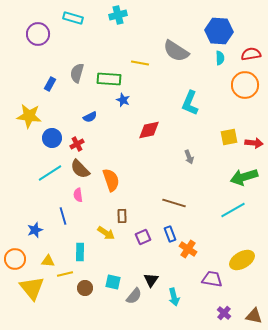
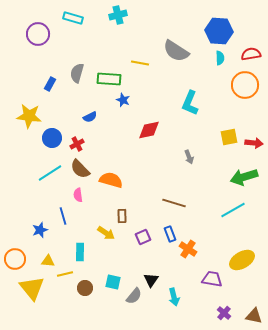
orange semicircle at (111, 180): rotated 55 degrees counterclockwise
blue star at (35, 230): moved 5 px right
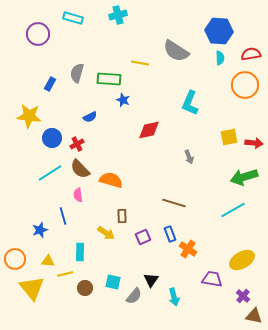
purple cross at (224, 313): moved 19 px right, 17 px up
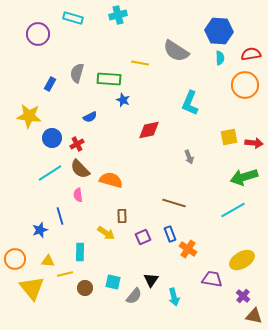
blue line at (63, 216): moved 3 px left
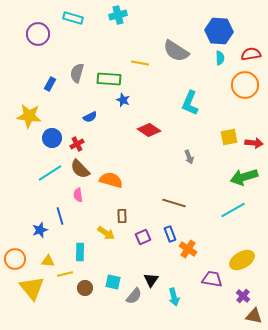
red diamond at (149, 130): rotated 45 degrees clockwise
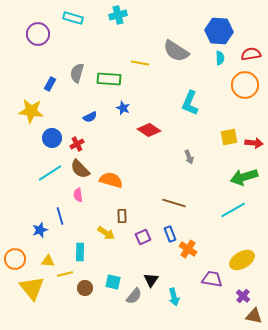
blue star at (123, 100): moved 8 px down
yellow star at (29, 116): moved 2 px right, 5 px up
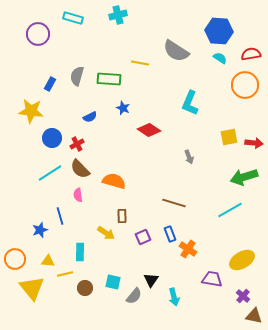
cyan semicircle at (220, 58): rotated 56 degrees counterclockwise
gray semicircle at (77, 73): moved 3 px down
orange semicircle at (111, 180): moved 3 px right, 1 px down
cyan line at (233, 210): moved 3 px left
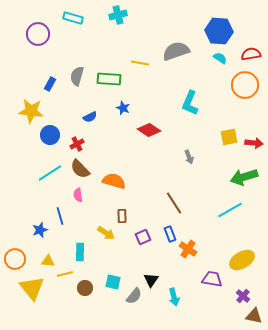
gray semicircle at (176, 51): rotated 128 degrees clockwise
blue circle at (52, 138): moved 2 px left, 3 px up
brown line at (174, 203): rotated 40 degrees clockwise
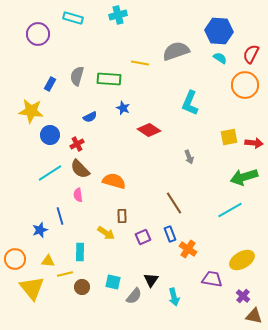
red semicircle at (251, 54): rotated 54 degrees counterclockwise
brown circle at (85, 288): moved 3 px left, 1 px up
